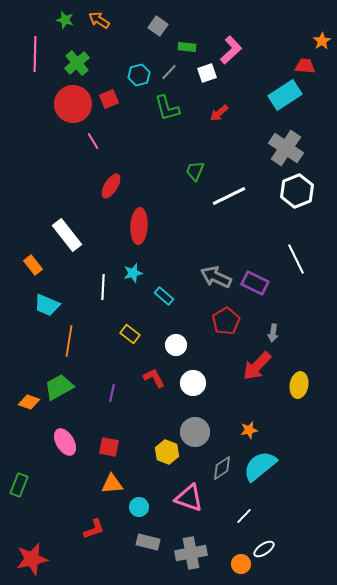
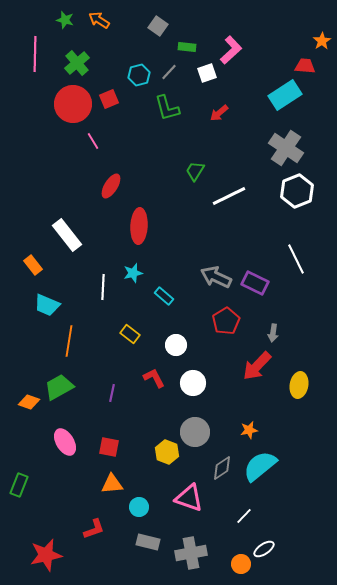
green trapezoid at (195, 171): rotated 10 degrees clockwise
red star at (32, 559): moved 14 px right, 4 px up
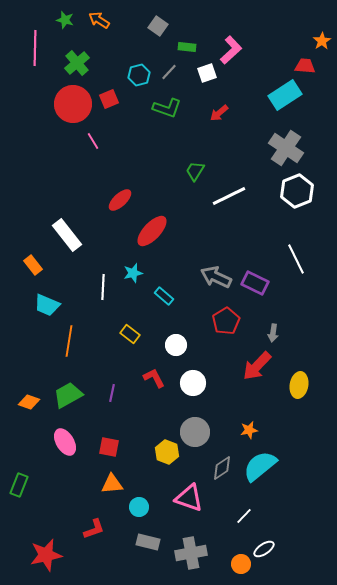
pink line at (35, 54): moved 6 px up
green L-shape at (167, 108): rotated 56 degrees counterclockwise
red ellipse at (111, 186): moved 9 px right, 14 px down; rotated 15 degrees clockwise
red ellipse at (139, 226): moved 13 px right, 5 px down; rotated 40 degrees clockwise
green trapezoid at (59, 387): moved 9 px right, 8 px down
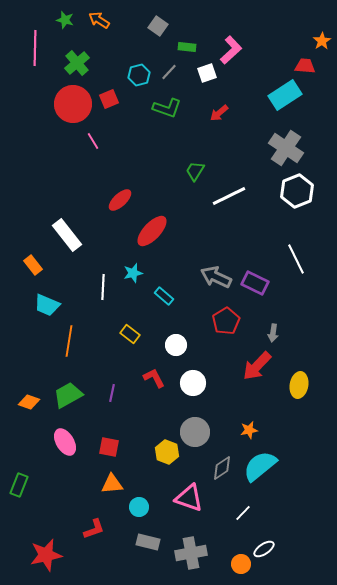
white line at (244, 516): moved 1 px left, 3 px up
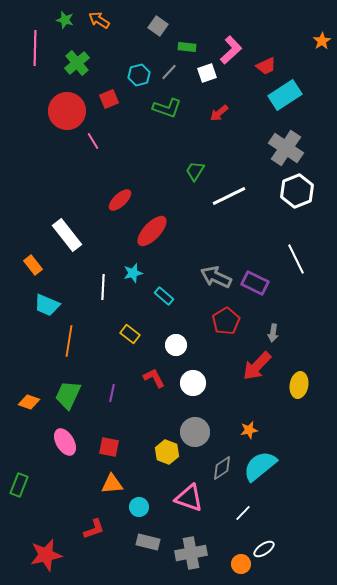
red trapezoid at (305, 66): moved 39 px left; rotated 150 degrees clockwise
red circle at (73, 104): moved 6 px left, 7 px down
green trapezoid at (68, 395): rotated 36 degrees counterclockwise
